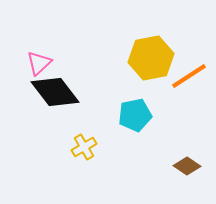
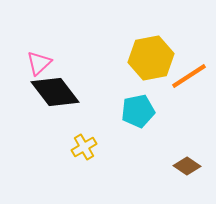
cyan pentagon: moved 3 px right, 4 px up
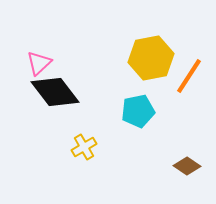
orange line: rotated 24 degrees counterclockwise
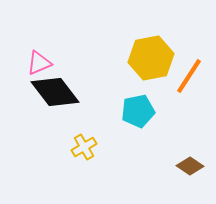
pink triangle: rotated 20 degrees clockwise
brown diamond: moved 3 px right
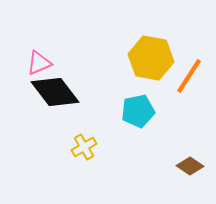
yellow hexagon: rotated 21 degrees clockwise
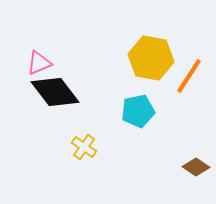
yellow cross: rotated 25 degrees counterclockwise
brown diamond: moved 6 px right, 1 px down
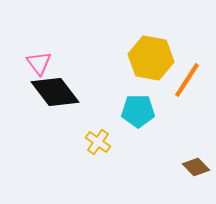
pink triangle: rotated 44 degrees counterclockwise
orange line: moved 2 px left, 4 px down
cyan pentagon: rotated 12 degrees clockwise
yellow cross: moved 14 px right, 5 px up
brown diamond: rotated 12 degrees clockwise
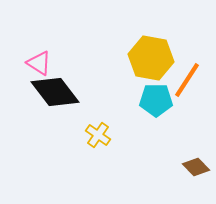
pink triangle: rotated 20 degrees counterclockwise
cyan pentagon: moved 18 px right, 11 px up
yellow cross: moved 7 px up
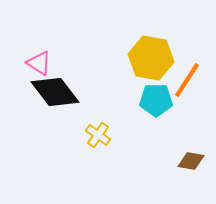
brown diamond: moved 5 px left, 6 px up; rotated 36 degrees counterclockwise
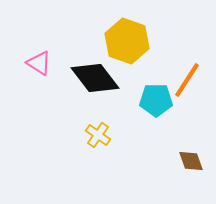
yellow hexagon: moved 24 px left, 17 px up; rotated 9 degrees clockwise
black diamond: moved 40 px right, 14 px up
brown diamond: rotated 60 degrees clockwise
